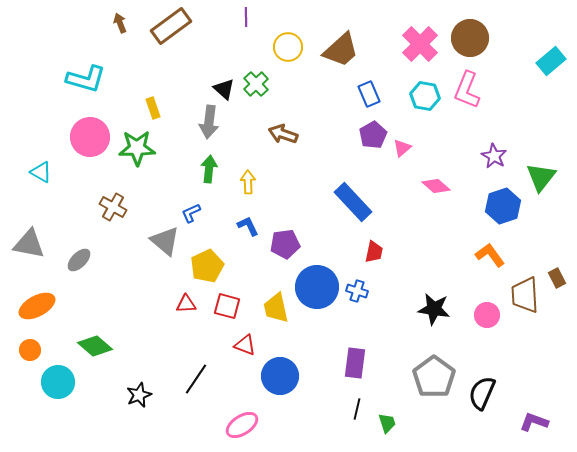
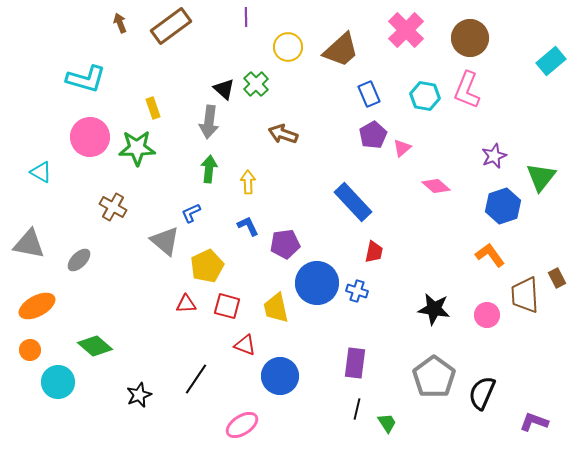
pink cross at (420, 44): moved 14 px left, 14 px up
purple star at (494, 156): rotated 20 degrees clockwise
blue circle at (317, 287): moved 4 px up
green trapezoid at (387, 423): rotated 15 degrees counterclockwise
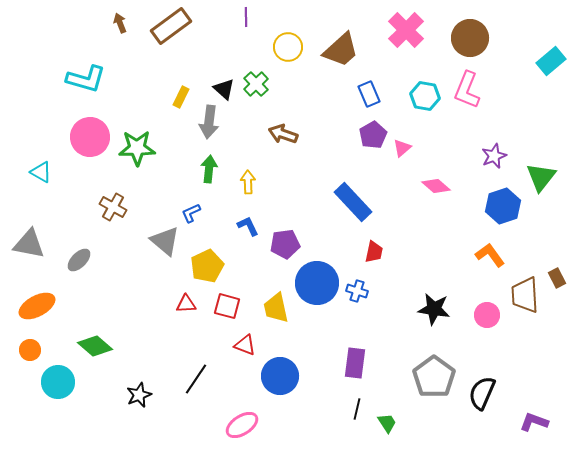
yellow rectangle at (153, 108): moved 28 px right, 11 px up; rotated 45 degrees clockwise
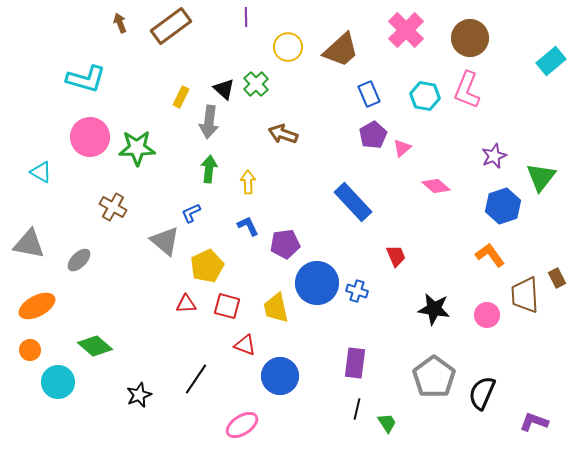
red trapezoid at (374, 252): moved 22 px right, 4 px down; rotated 35 degrees counterclockwise
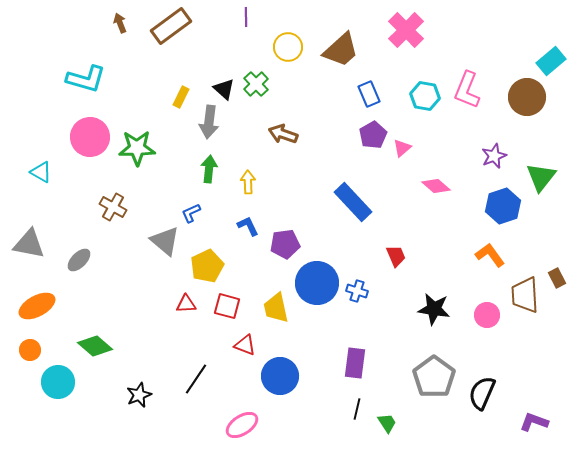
brown circle at (470, 38): moved 57 px right, 59 px down
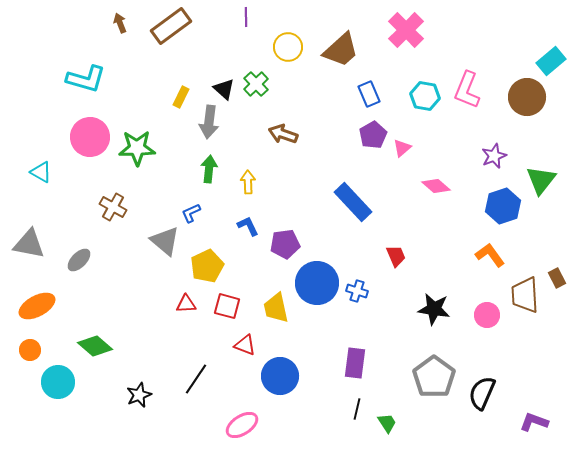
green triangle at (541, 177): moved 3 px down
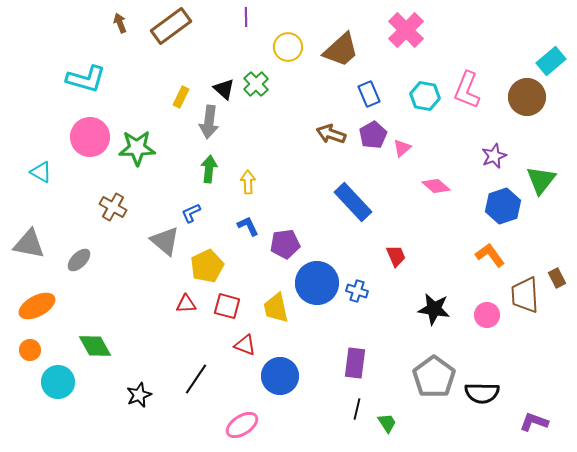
brown arrow at (283, 134): moved 48 px right
green diamond at (95, 346): rotated 20 degrees clockwise
black semicircle at (482, 393): rotated 112 degrees counterclockwise
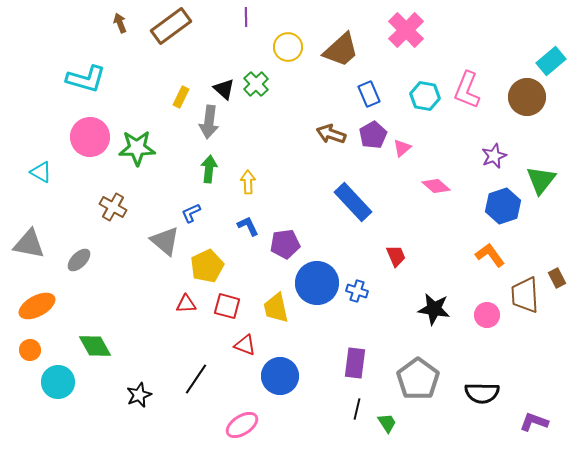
gray pentagon at (434, 377): moved 16 px left, 2 px down
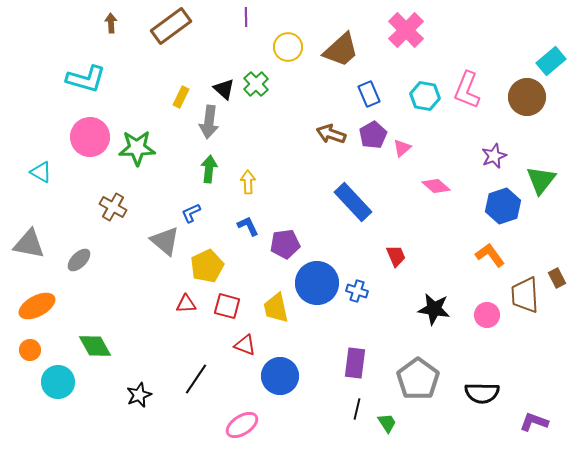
brown arrow at (120, 23): moved 9 px left; rotated 18 degrees clockwise
